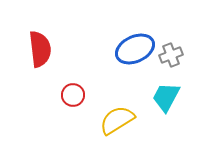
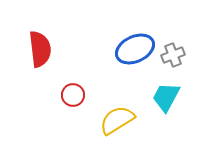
gray cross: moved 2 px right
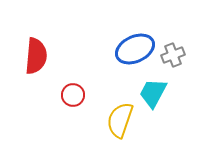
red semicircle: moved 4 px left, 7 px down; rotated 12 degrees clockwise
cyan trapezoid: moved 13 px left, 4 px up
yellow semicircle: moved 3 px right; rotated 39 degrees counterclockwise
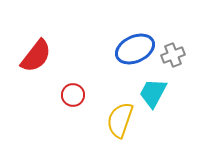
red semicircle: rotated 33 degrees clockwise
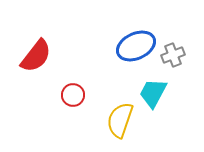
blue ellipse: moved 1 px right, 3 px up
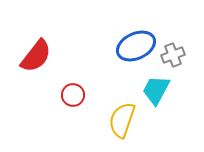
cyan trapezoid: moved 3 px right, 3 px up
yellow semicircle: moved 2 px right
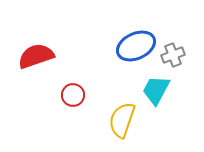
red semicircle: rotated 147 degrees counterclockwise
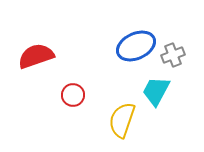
cyan trapezoid: moved 1 px down
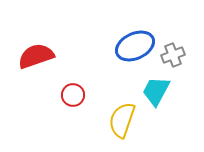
blue ellipse: moved 1 px left
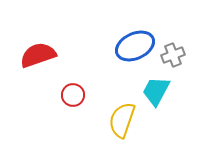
red semicircle: moved 2 px right, 1 px up
